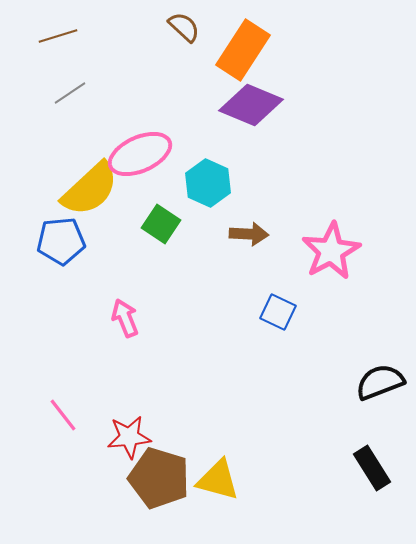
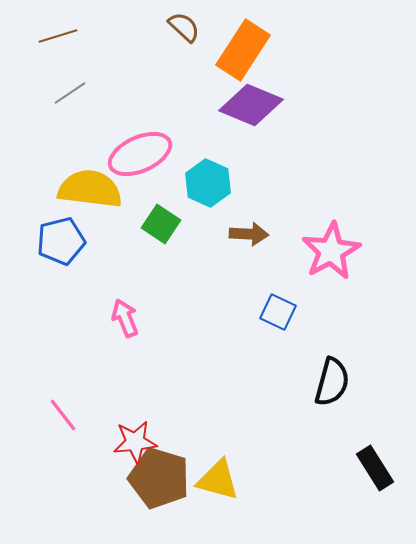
yellow semicircle: rotated 130 degrees counterclockwise
blue pentagon: rotated 9 degrees counterclockwise
black semicircle: moved 48 px left; rotated 126 degrees clockwise
red star: moved 6 px right, 5 px down
black rectangle: moved 3 px right
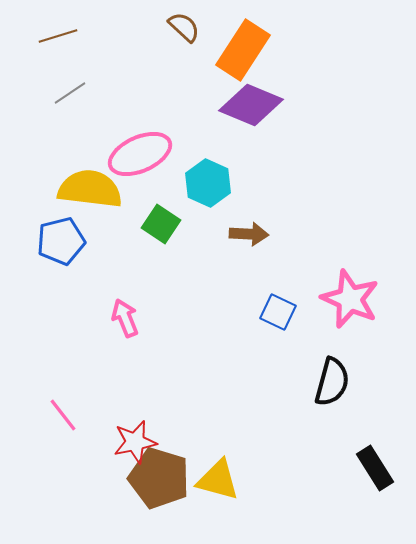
pink star: moved 19 px right, 48 px down; rotated 20 degrees counterclockwise
red star: rotated 6 degrees counterclockwise
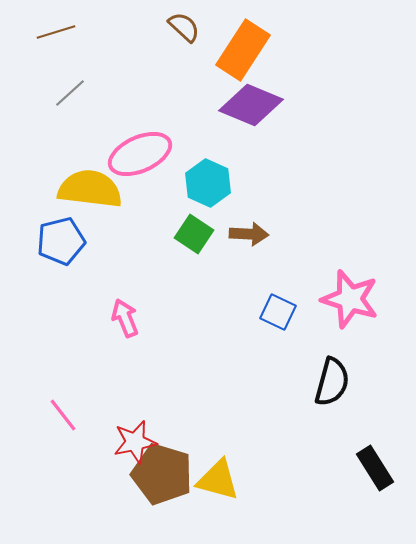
brown line: moved 2 px left, 4 px up
gray line: rotated 8 degrees counterclockwise
green square: moved 33 px right, 10 px down
pink star: rotated 6 degrees counterclockwise
brown pentagon: moved 3 px right, 4 px up
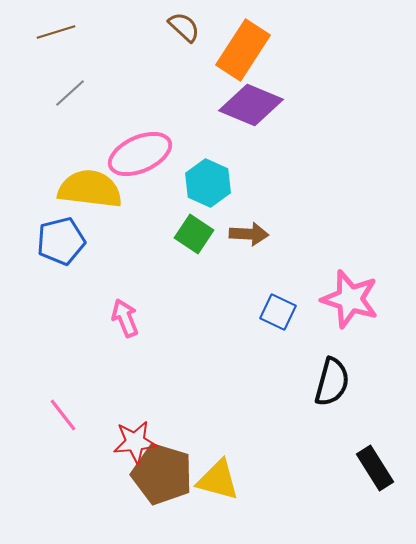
red star: rotated 6 degrees clockwise
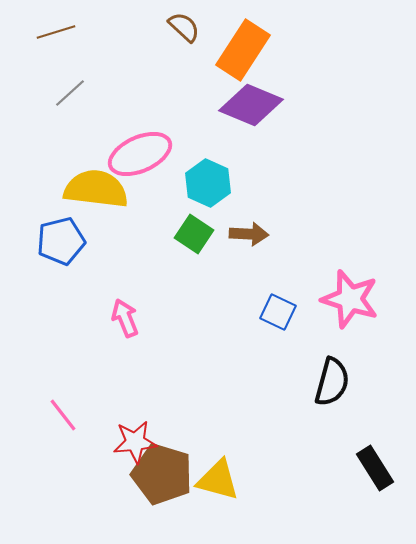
yellow semicircle: moved 6 px right
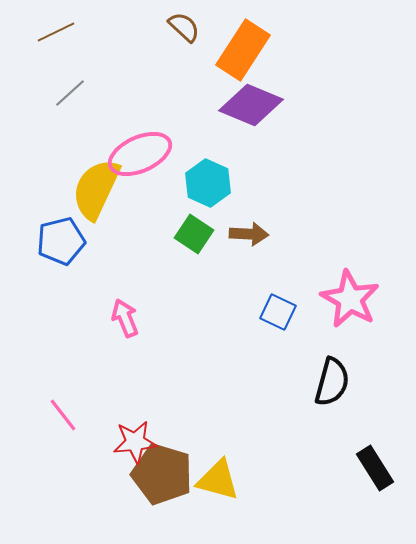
brown line: rotated 9 degrees counterclockwise
yellow semicircle: rotated 72 degrees counterclockwise
pink star: rotated 12 degrees clockwise
